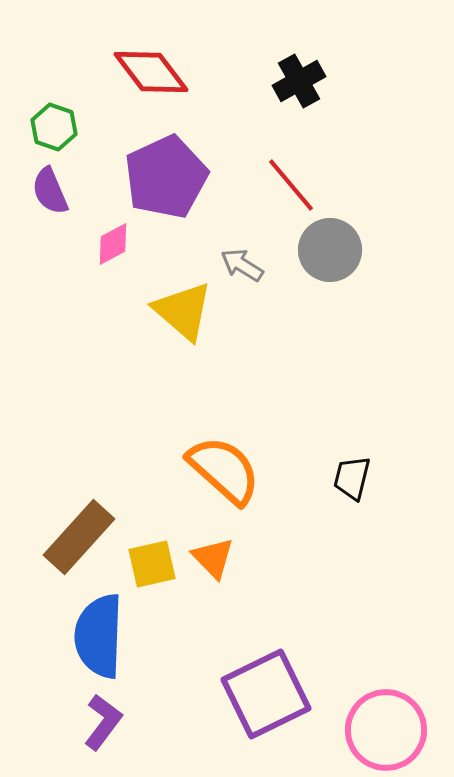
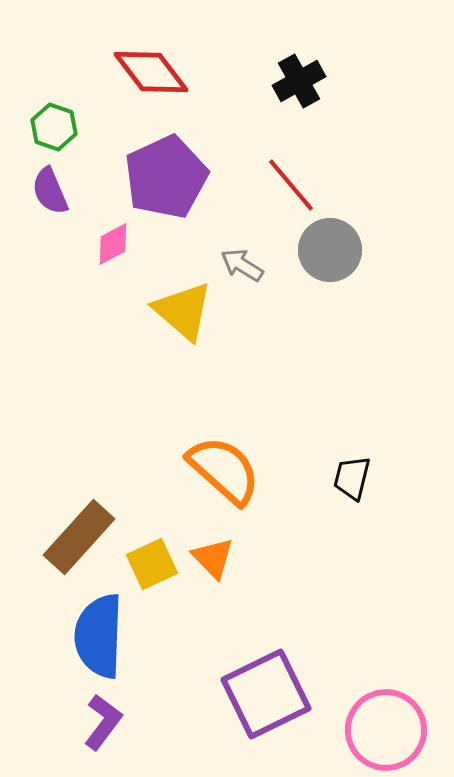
yellow square: rotated 12 degrees counterclockwise
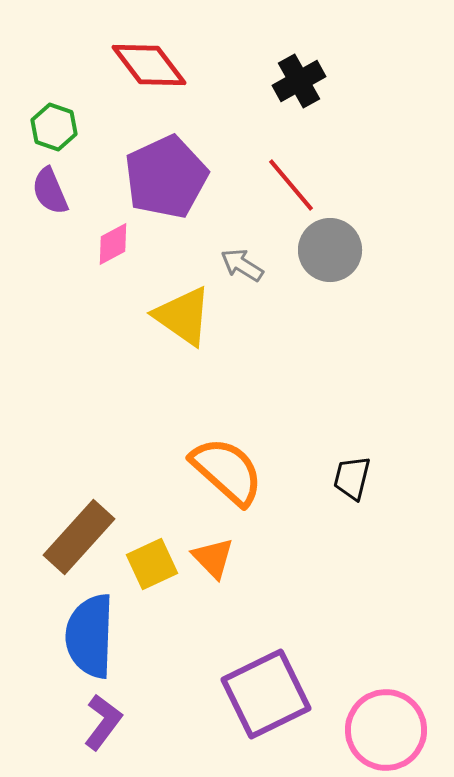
red diamond: moved 2 px left, 7 px up
yellow triangle: moved 5 px down; rotated 6 degrees counterclockwise
orange semicircle: moved 3 px right, 1 px down
blue semicircle: moved 9 px left
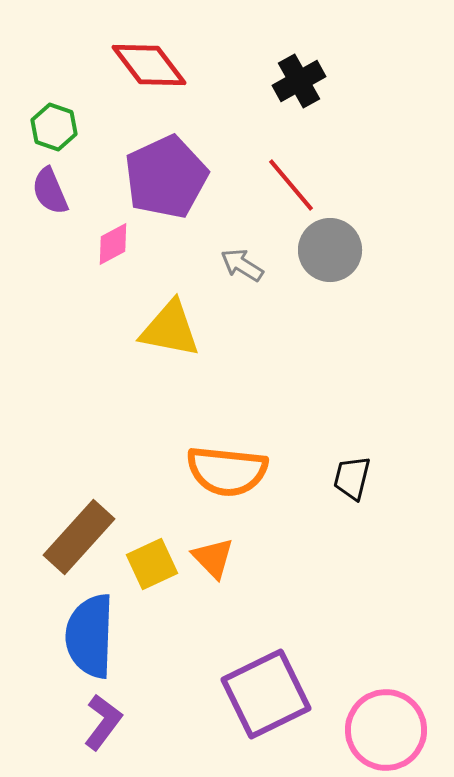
yellow triangle: moved 13 px left, 13 px down; rotated 24 degrees counterclockwise
orange semicircle: rotated 144 degrees clockwise
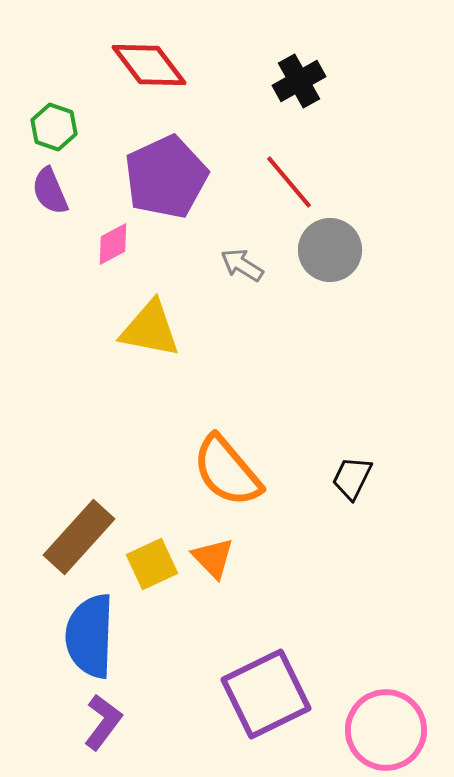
red line: moved 2 px left, 3 px up
yellow triangle: moved 20 px left
orange semicircle: rotated 44 degrees clockwise
black trapezoid: rotated 12 degrees clockwise
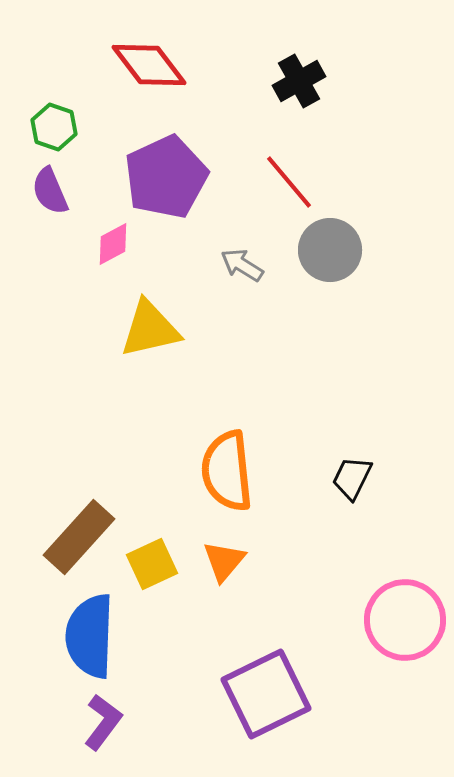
yellow triangle: rotated 24 degrees counterclockwise
orange semicircle: rotated 34 degrees clockwise
orange triangle: moved 11 px right, 3 px down; rotated 24 degrees clockwise
pink circle: moved 19 px right, 110 px up
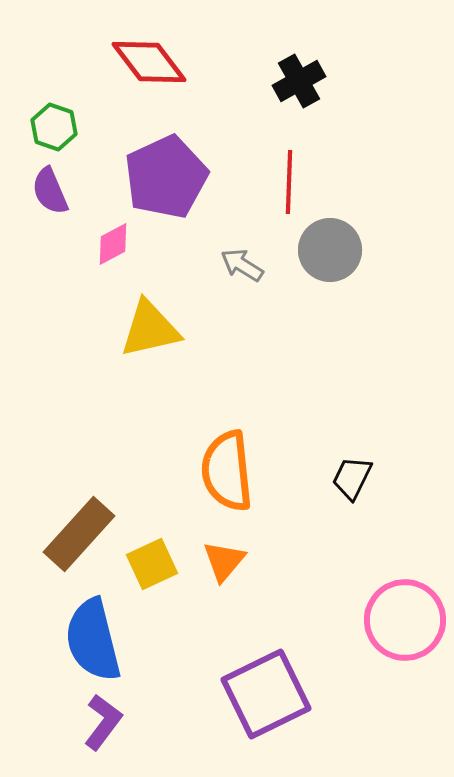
red diamond: moved 3 px up
red line: rotated 42 degrees clockwise
brown rectangle: moved 3 px up
blue semicircle: moved 3 px right, 4 px down; rotated 16 degrees counterclockwise
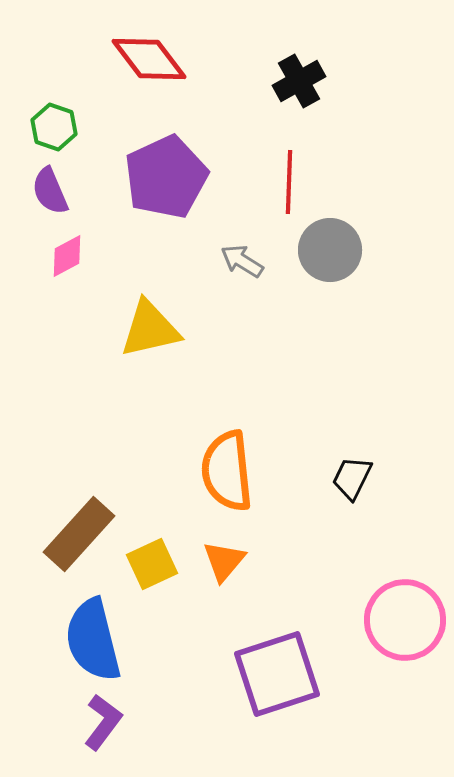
red diamond: moved 3 px up
pink diamond: moved 46 px left, 12 px down
gray arrow: moved 4 px up
purple square: moved 11 px right, 20 px up; rotated 8 degrees clockwise
